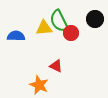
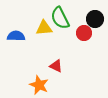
green semicircle: moved 1 px right, 3 px up
red circle: moved 13 px right
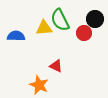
green semicircle: moved 2 px down
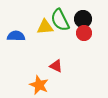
black circle: moved 12 px left
yellow triangle: moved 1 px right, 1 px up
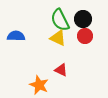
yellow triangle: moved 13 px right, 11 px down; rotated 30 degrees clockwise
red circle: moved 1 px right, 3 px down
red triangle: moved 5 px right, 4 px down
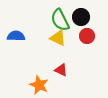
black circle: moved 2 px left, 2 px up
red circle: moved 2 px right
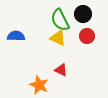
black circle: moved 2 px right, 3 px up
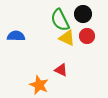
yellow triangle: moved 9 px right
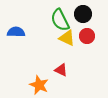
blue semicircle: moved 4 px up
